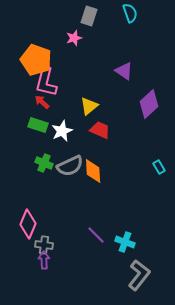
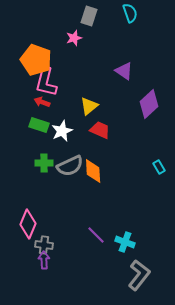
red arrow: rotated 21 degrees counterclockwise
green rectangle: moved 1 px right
green cross: rotated 24 degrees counterclockwise
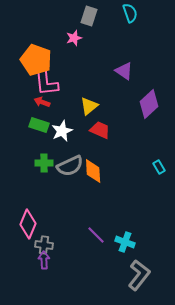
pink L-shape: rotated 20 degrees counterclockwise
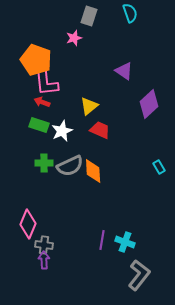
purple line: moved 6 px right, 5 px down; rotated 54 degrees clockwise
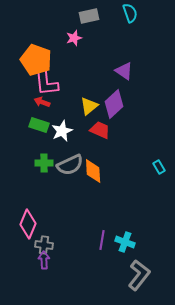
gray rectangle: rotated 60 degrees clockwise
purple diamond: moved 35 px left
gray semicircle: moved 1 px up
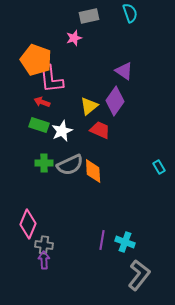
pink L-shape: moved 5 px right, 3 px up
purple diamond: moved 1 px right, 3 px up; rotated 12 degrees counterclockwise
